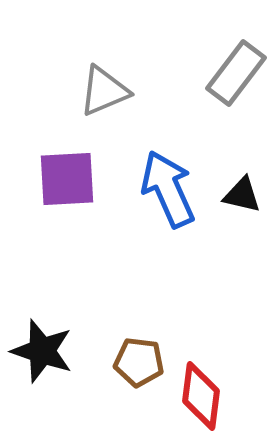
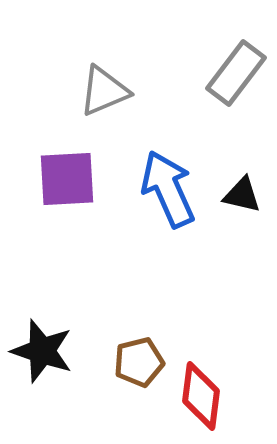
brown pentagon: rotated 21 degrees counterclockwise
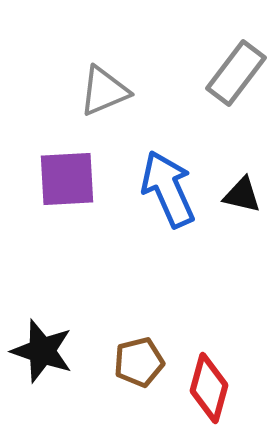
red diamond: moved 8 px right, 8 px up; rotated 8 degrees clockwise
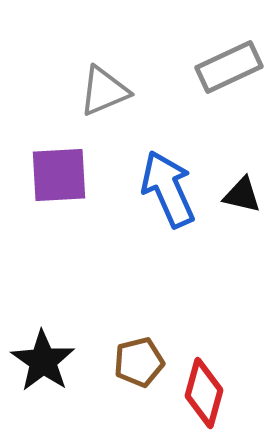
gray rectangle: moved 7 px left, 6 px up; rotated 28 degrees clockwise
purple square: moved 8 px left, 4 px up
black star: moved 1 px right, 10 px down; rotated 16 degrees clockwise
red diamond: moved 5 px left, 5 px down
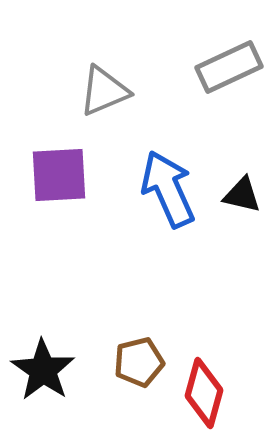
black star: moved 9 px down
